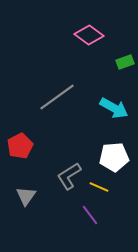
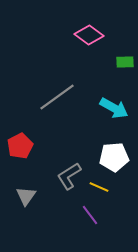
green rectangle: rotated 18 degrees clockwise
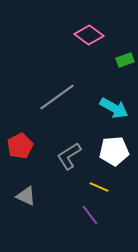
green rectangle: moved 2 px up; rotated 18 degrees counterclockwise
white pentagon: moved 6 px up
gray L-shape: moved 20 px up
gray triangle: rotated 40 degrees counterclockwise
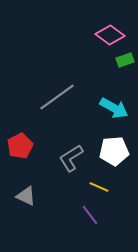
pink diamond: moved 21 px right
gray L-shape: moved 2 px right, 2 px down
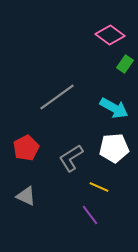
green rectangle: moved 4 px down; rotated 36 degrees counterclockwise
red pentagon: moved 6 px right, 2 px down
white pentagon: moved 3 px up
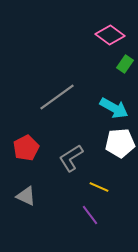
white pentagon: moved 6 px right, 5 px up
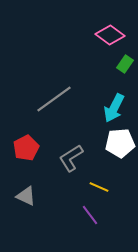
gray line: moved 3 px left, 2 px down
cyan arrow: rotated 88 degrees clockwise
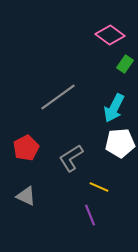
gray line: moved 4 px right, 2 px up
purple line: rotated 15 degrees clockwise
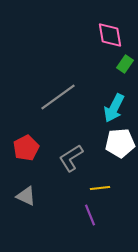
pink diamond: rotated 44 degrees clockwise
yellow line: moved 1 px right, 1 px down; rotated 30 degrees counterclockwise
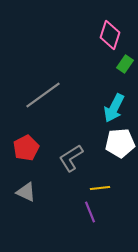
pink diamond: rotated 28 degrees clockwise
gray line: moved 15 px left, 2 px up
gray triangle: moved 4 px up
purple line: moved 3 px up
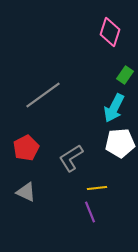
pink diamond: moved 3 px up
green rectangle: moved 11 px down
yellow line: moved 3 px left
